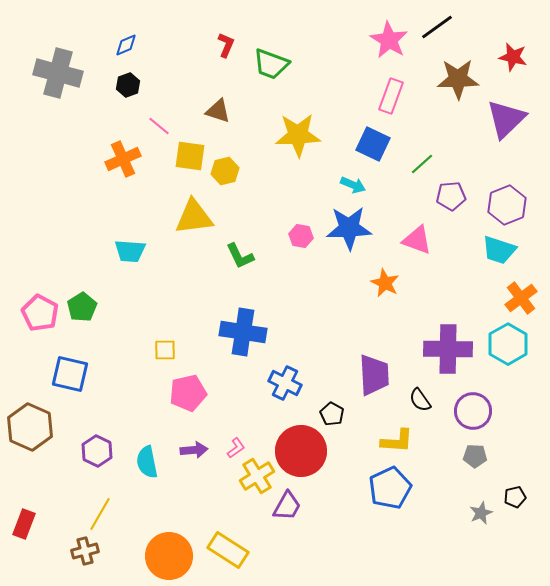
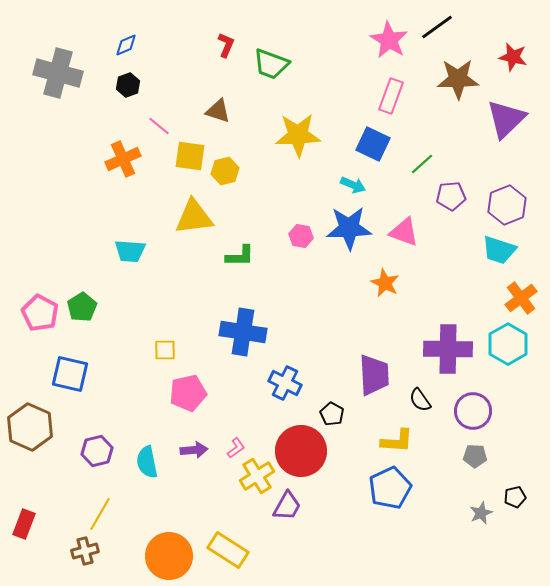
pink triangle at (417, 240): moved 13 px left, 8 px up
green L-shape at (240, 256): rotated 64 degrees counterclockwise
purple hexagon at (97, 451): rotated 20 degrees clockwise
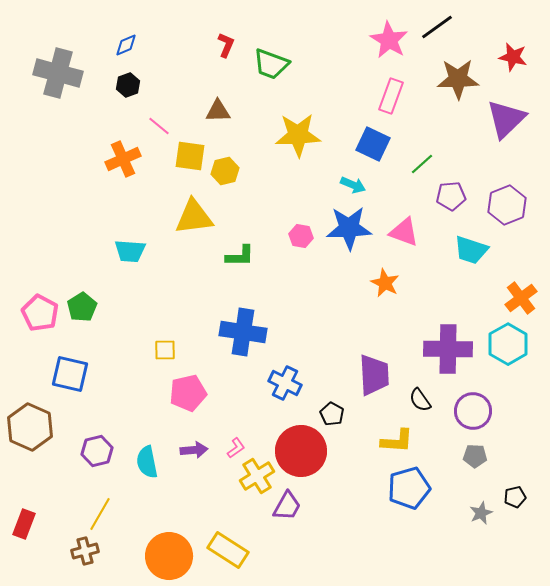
brown triangle at (218, 111): rotated 20 degrees counterclockwise
cyan trapezoid at (499, 250): moved 28 px left
blue pentagon at (390, 488): moved 19 px right; rotated 9 degrees clockwise
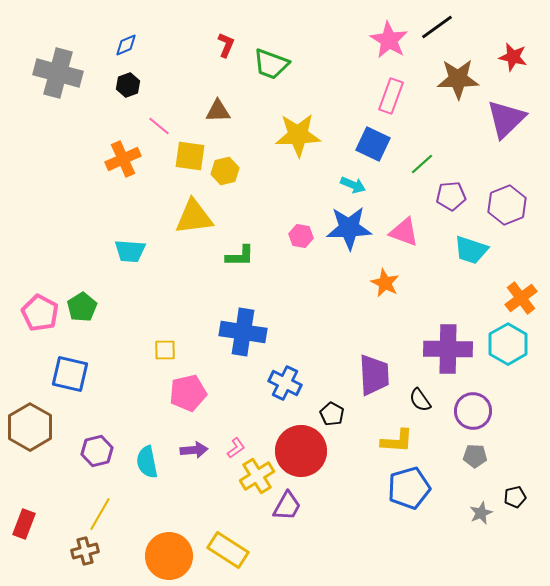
brown hexagon at (30, 427): rotated 6 degrees clockwise
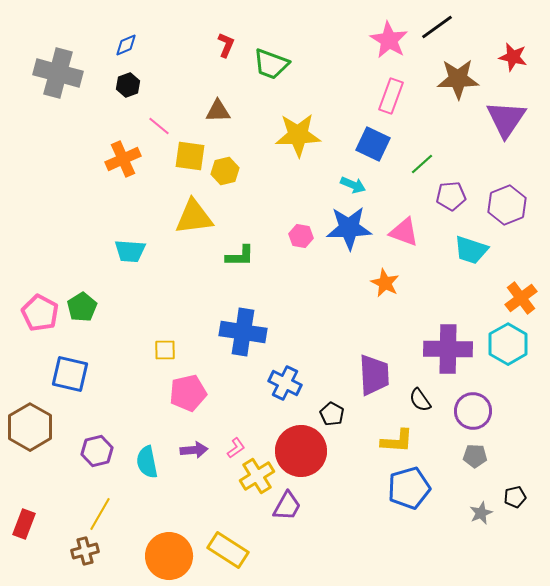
purple triangle at (506, 119): rotated 12 degrees counterclockwise
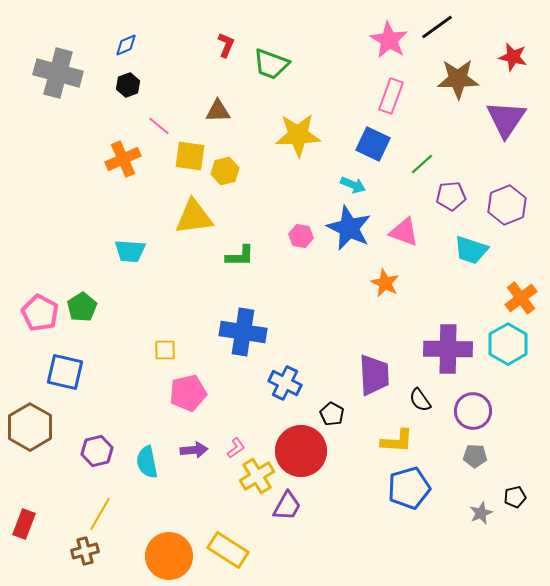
blue star at (349, 228): rotated 27 degrees clockwise
blue square at (70, 374): moved 5 px left, 2 px up
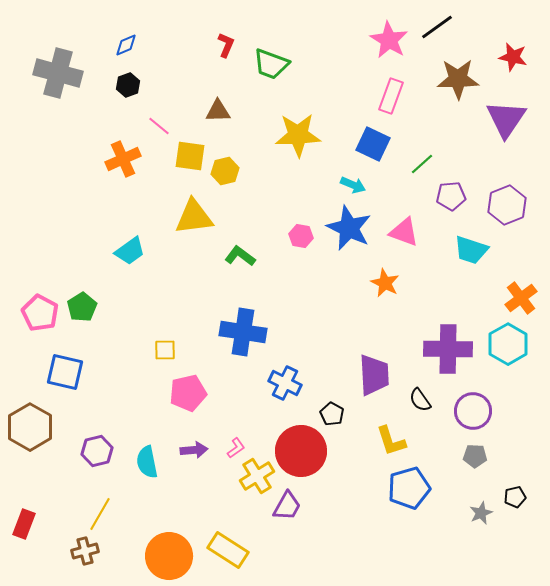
cyan trapezoid at (130, 251): rotated 40 degrees counterclockwise
green L-shape at (240, 256): rotated 144 degrees counterclockwise
yellow L-shape at (397, 441): moved 6 px left; rotated 68 degrees clockwise
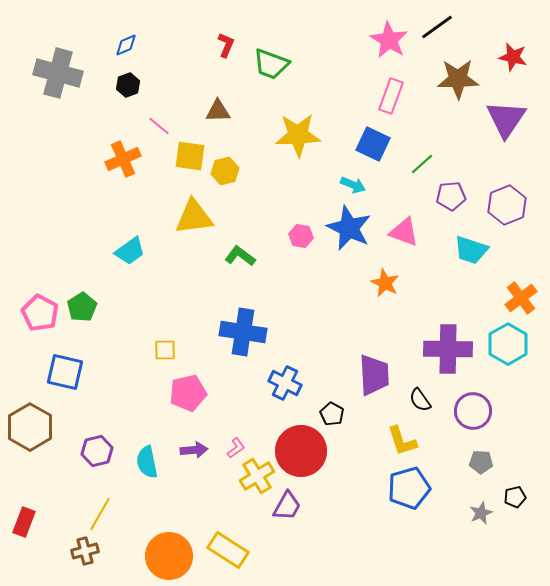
yellow L-shape at (391, 441): moved 11 px right
gray pentagon at (475, 456): moved 6 px right, 6 px down
red rectangle at (24, 524): moved 2 px up
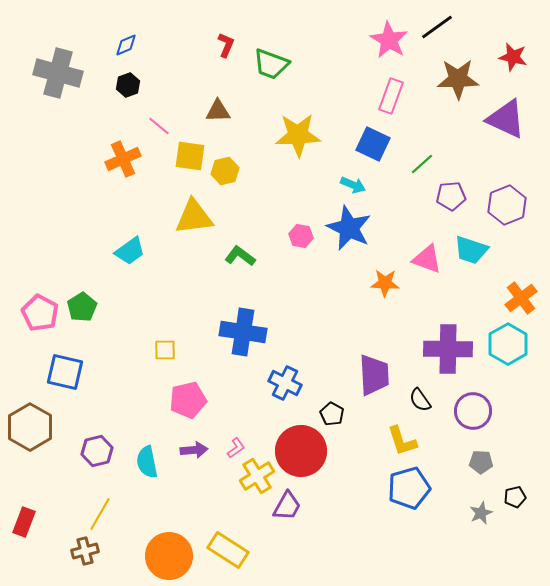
purple triangle at (506, 119): rotated 39 degrees counterclockwise
pink triangle at (404, 232): moved 23 px right, 27 px down
orange star at (385, 283): rotated 24 degrees counterclockwise
pink pentagon at (188, 393): moved 7 px down
